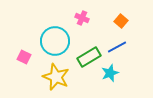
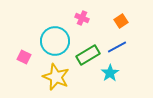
orange square: rotated 16 degrees clockwise
green rectangle: moved 1 px left, 2 px up
cyan star: rotated 12 degrees counterclockwise
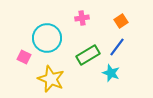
pink cross: rotated 32 degrees counterclockwise
cyan circle: moved 8 px left, 3 px up
blue line: rotated 24 degrees counterclockwise
cyan star: moved 1 px right; rotated 18 degrees counterclockwise
yellow star: moved 5 px left, 2 px down
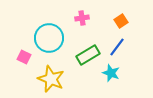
cyan circle: moved 2 px right
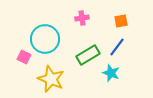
orange square: rotated 24 degrees clockwise
cyan circle: moved 4 px left, 1 px down
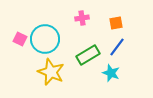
orange square: moved 5 px left, 2 px down
pink square: moved 4 px left, 18 px up
yellow star: moved 7 px up
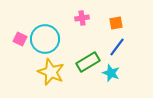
green rectangle: moved 7 px down
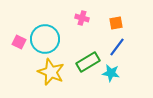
pink cross: rotated 24 degrees clockwise
pink square: moved 1 px left, 3 px down
cyan star: rotated 12 degrees counterclockwise
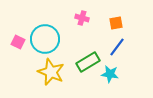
pink square: moved 1 px left
cyan star: moved 1 px left, 1 px down
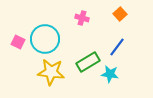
orange square: moved 4 px right, 9 px up; rotated 32 degrees counterclockwise
yellow star: rotated 16 degrees counterclockwise
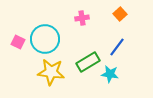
pink cross: rotated 24 degrees counterclockwise
